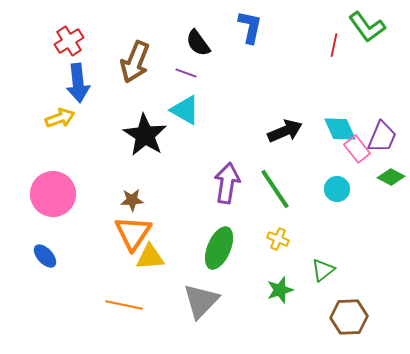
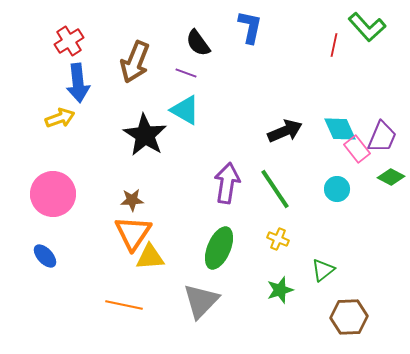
green L-shape: rotated 6 degrees counterclockwise
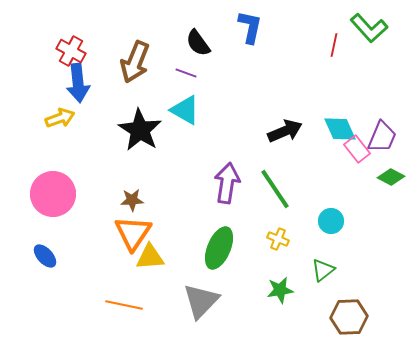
green L-shape: moved 2 px right, 1 px down
red cross: moved 2 px right, 10 px down; rotated 28 degrees counterclockwise
black star: moved 5 px left, 5 px up
cyan circle: moved 6 px left, 32 px down
green star: rotated 8 degrees clockwise
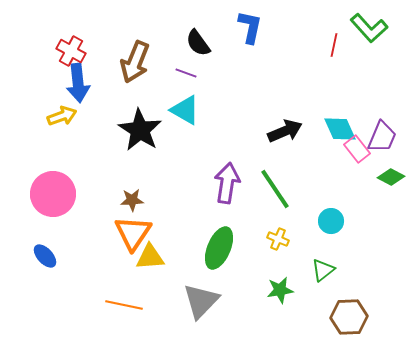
yellow arrow: moved 2 px right, 2 px up
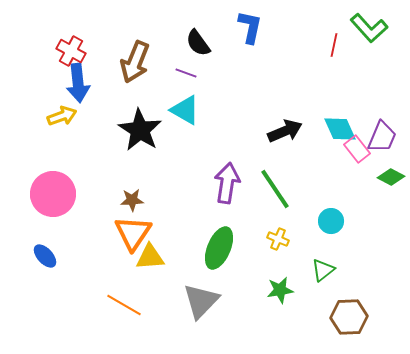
orange line: rotated 18 degrees clockwise
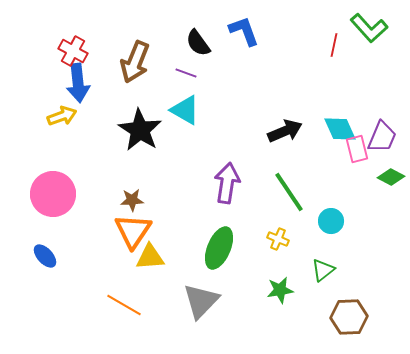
blue L-shape: moved 6 px left, 4 px down; rotated 32 degrees counterclockwise
red cross: moved 2 px right
pink rectangle: rotated 24 degrees clockwise
green line: moved 14 px right, 3 px down
orange triangle: moved 2 px up
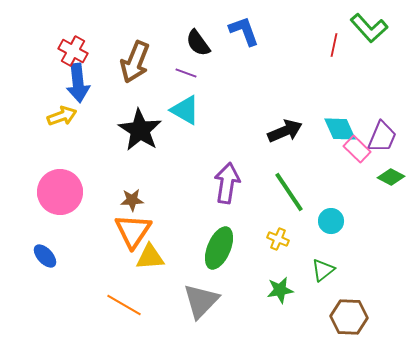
pink rectangle: rotated 32 degrees counterclockwise
pink circle: moved 7 px right, 2 px up
brown hexagon: rotated 6 degrees clockwise
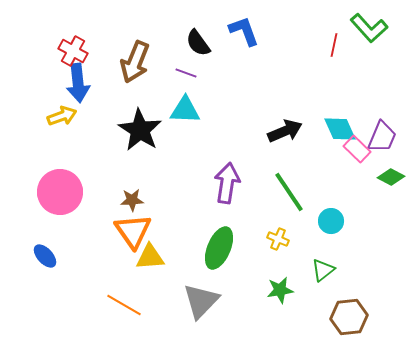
cyan triangle: rotated 28 degrees counterclockwise
orange triangle: rotated 9 degrees counterclockwise
brown hexagon: rotated 9 degrees counterclockwise
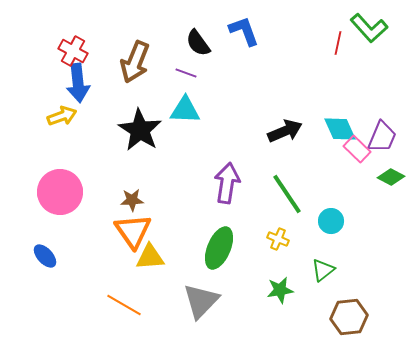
red line: moved 4 px right, 2 px up
green line: moved 2 px left, 2 px down
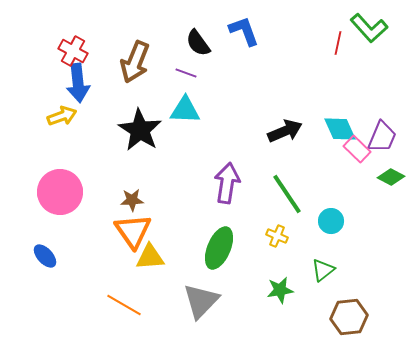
yellow cross: moved 1 px left, 3 px up
